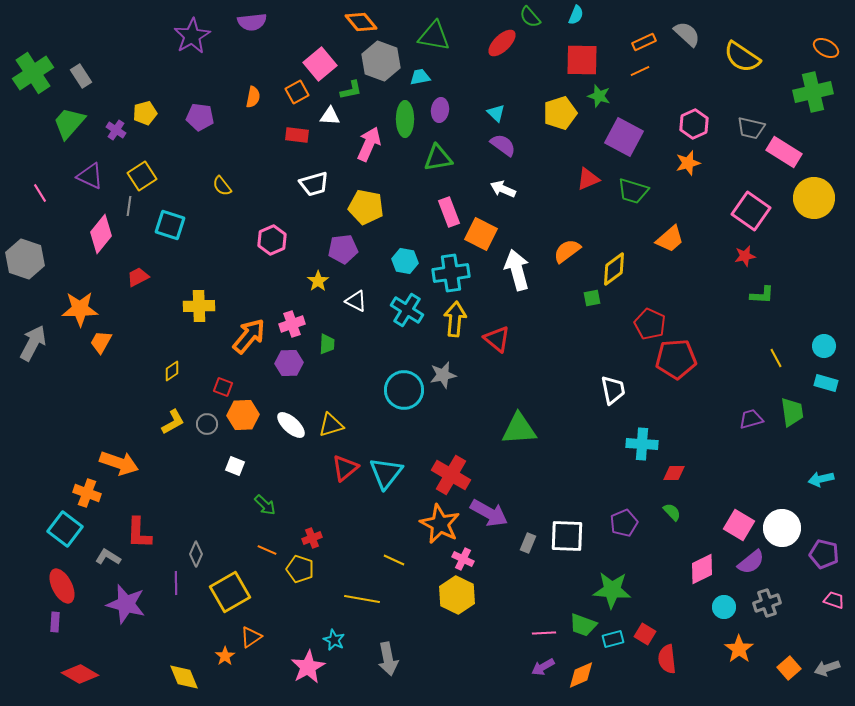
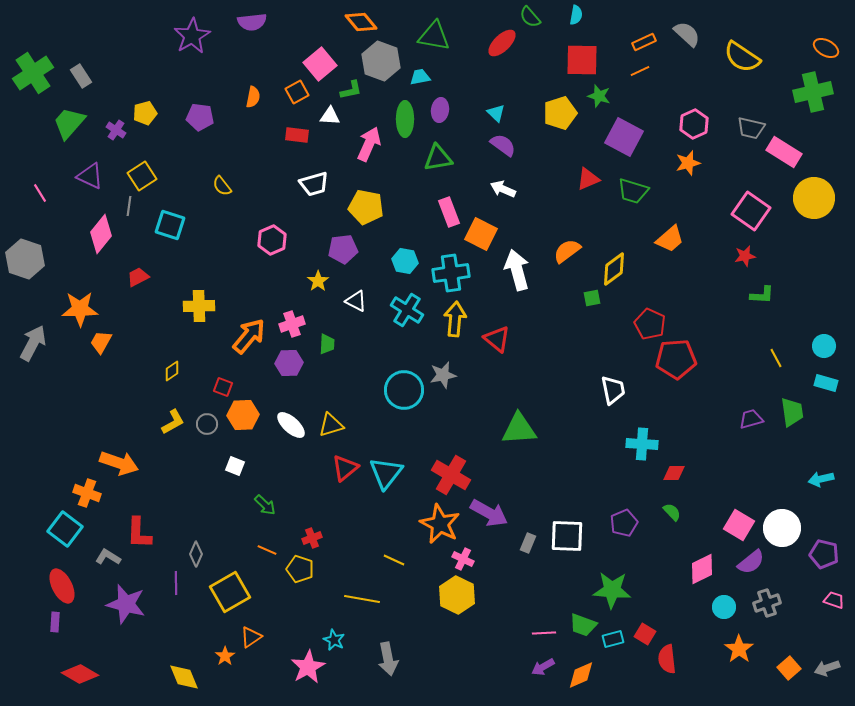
cyan semicircle at (576, 15): rotated 12 degrees counterclockwise
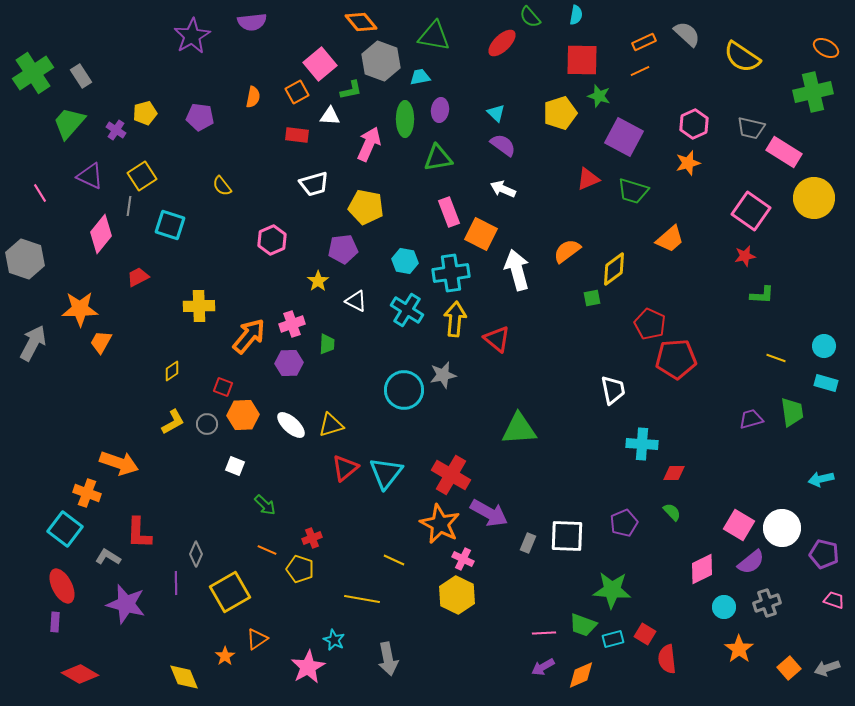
yellow line at (776, 358): rotated 42 degrees counterclockwise
orange triangle at (251, 637): moved 6 px right, 2 px down
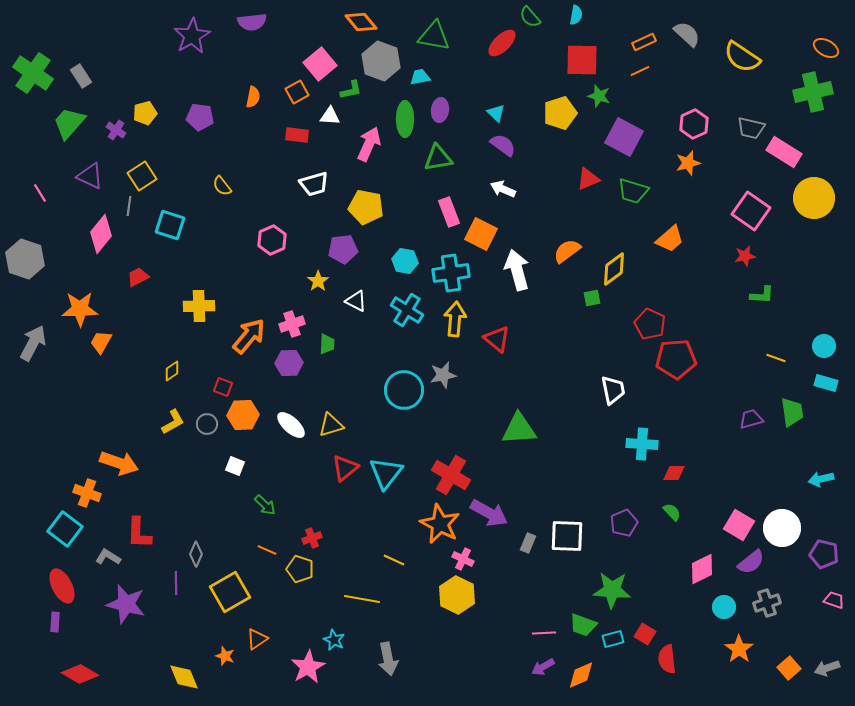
green cross at (33, 73): rotated 21 degrees counterclockwise
orange star at (225, 656): rotated 18 degrees counterclockwise
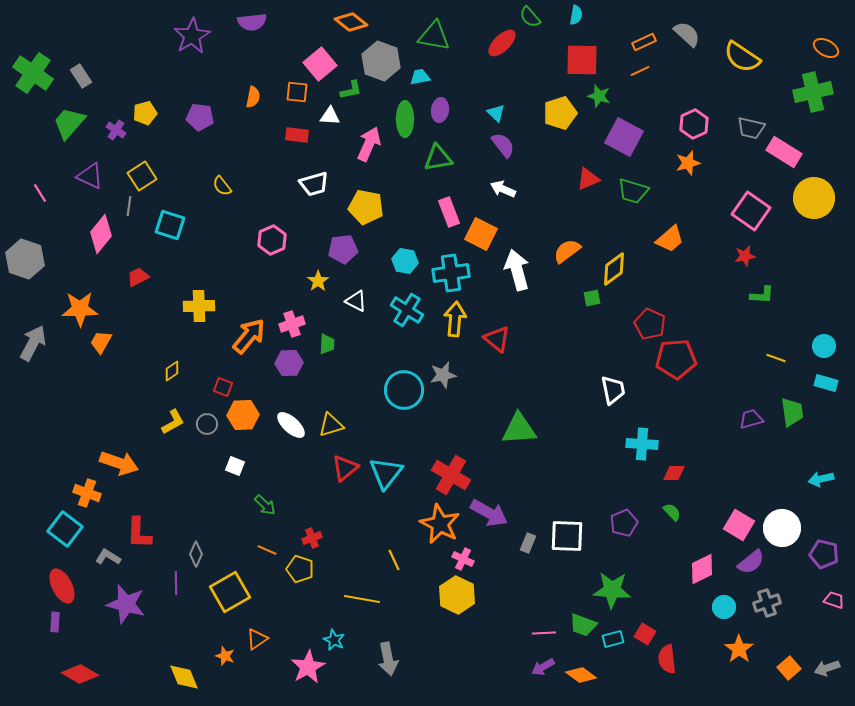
orange diamond at (361, 22): moved 10 px left; rotated 12 degrees counterclockwise
orange square at (297, 92): rotated 35 degrees clockwise
purple semicircle at (503, 145): rotated 16 degrees clockwise
yellow line at (394, 560): rotated 40 degrees clockwise
orange diamond at (581, 675): rotated 60 degrees clockwise
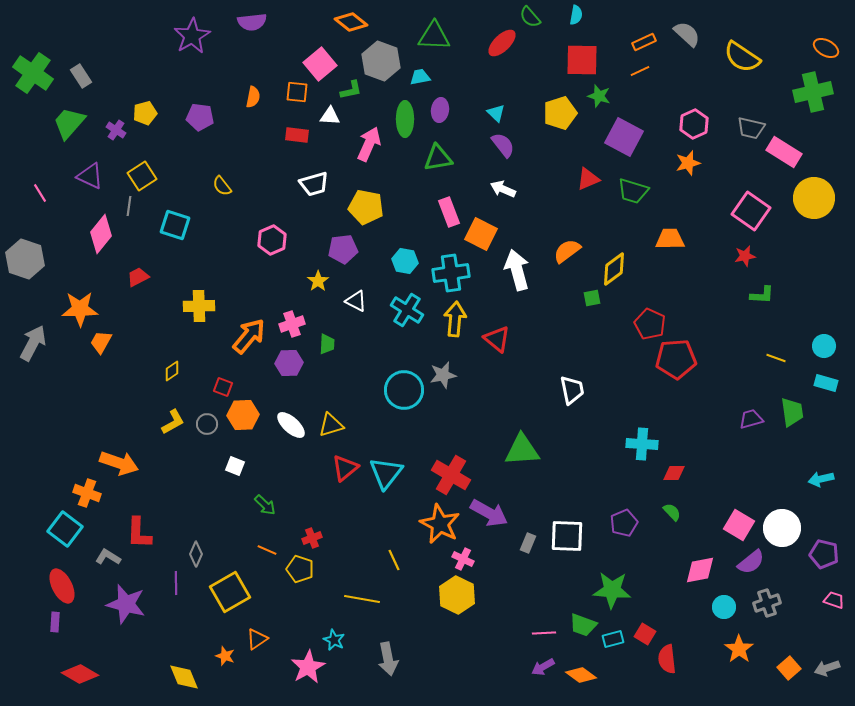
green triangle at (434, 36): rotated 8 degrees counterclockwise
cyan square at (170, 225): moved 5 px right
orange trapezoid at (670, 239): rotated 140 degrees counterclockwise
white trapezoid at (613, 390): moved 41 px left
green triangle at (519, 429): moved 3 px right, 21 px down
pink diamond at (702, 569): moved 2 px left, 1 px down; rotated 16 degrees clockwise
